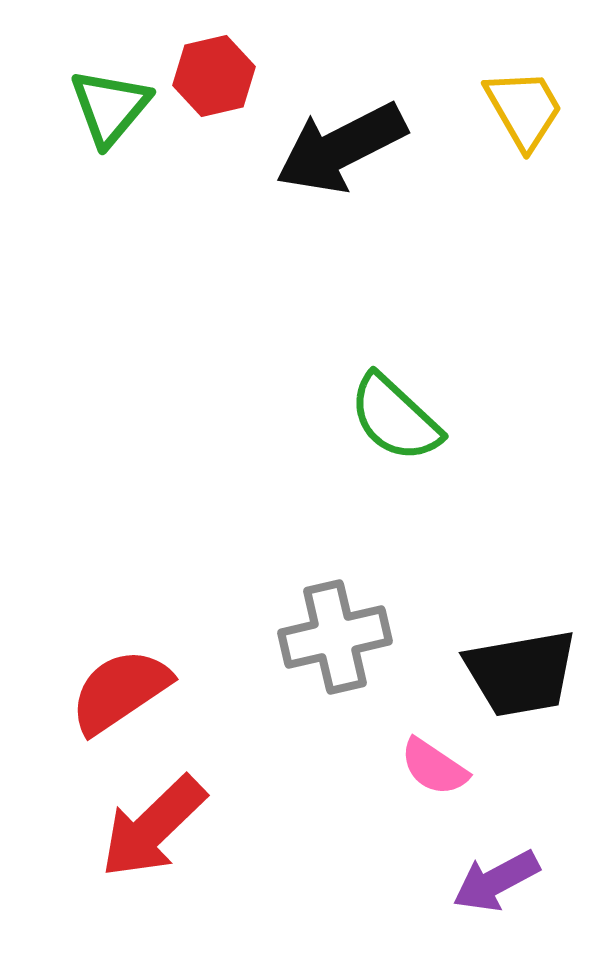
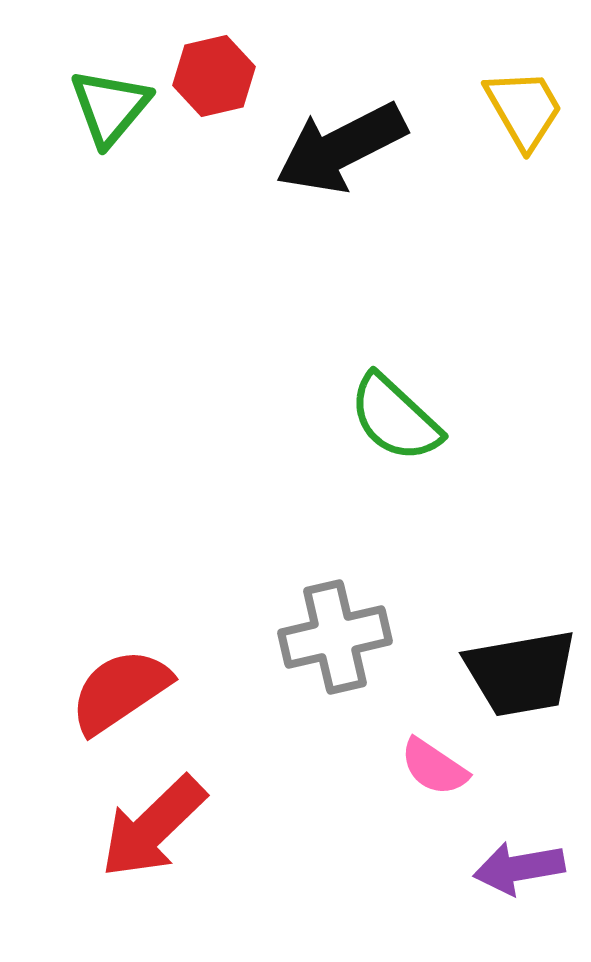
purple arrow: moved 23 px right, 13 px up; rotated 18 degrees clockwise
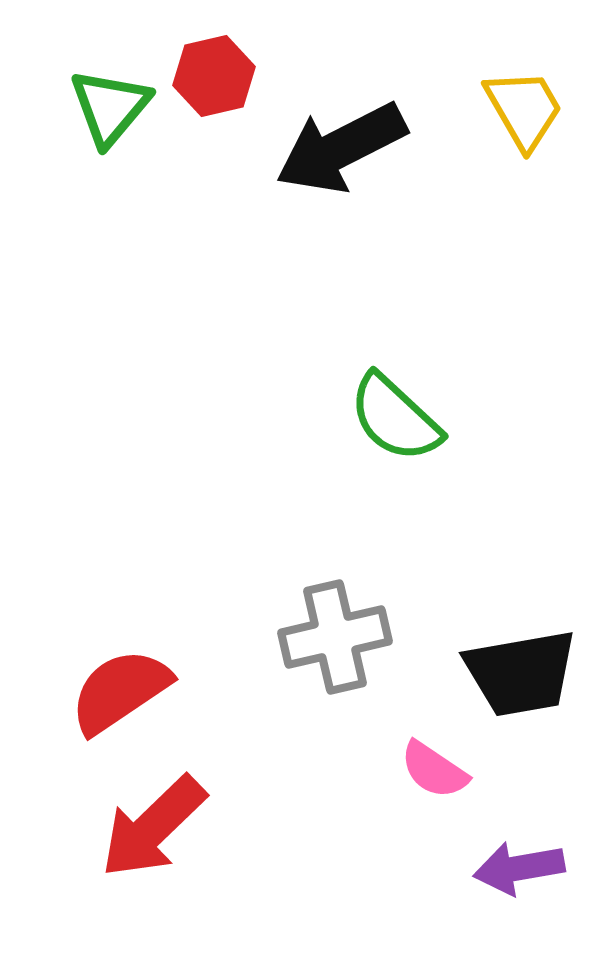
pink semicircle: moved 3 px down
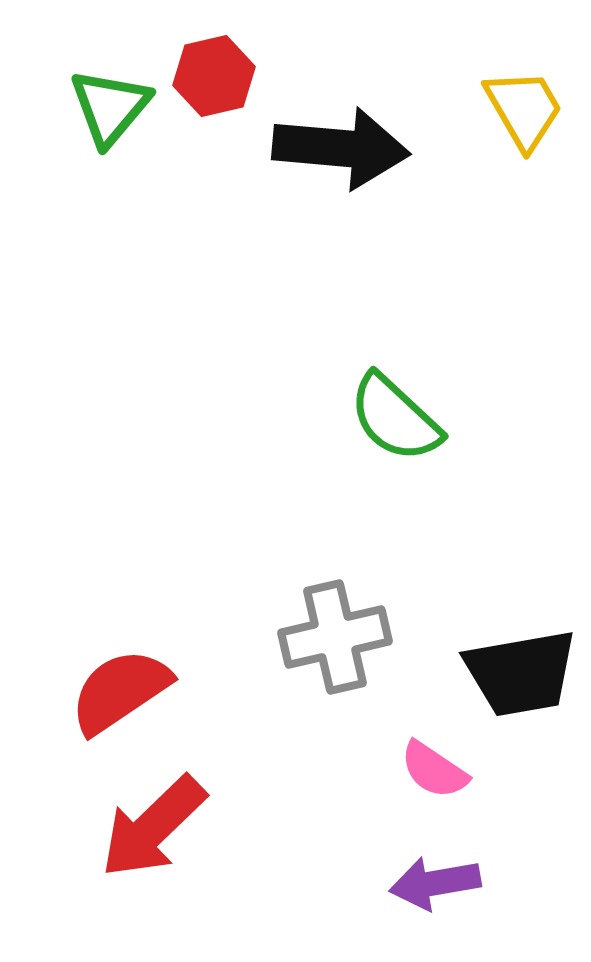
black arrow: rotated 148 degrees counterclockwise
purple arrow: moved 84 px left, 15 px down
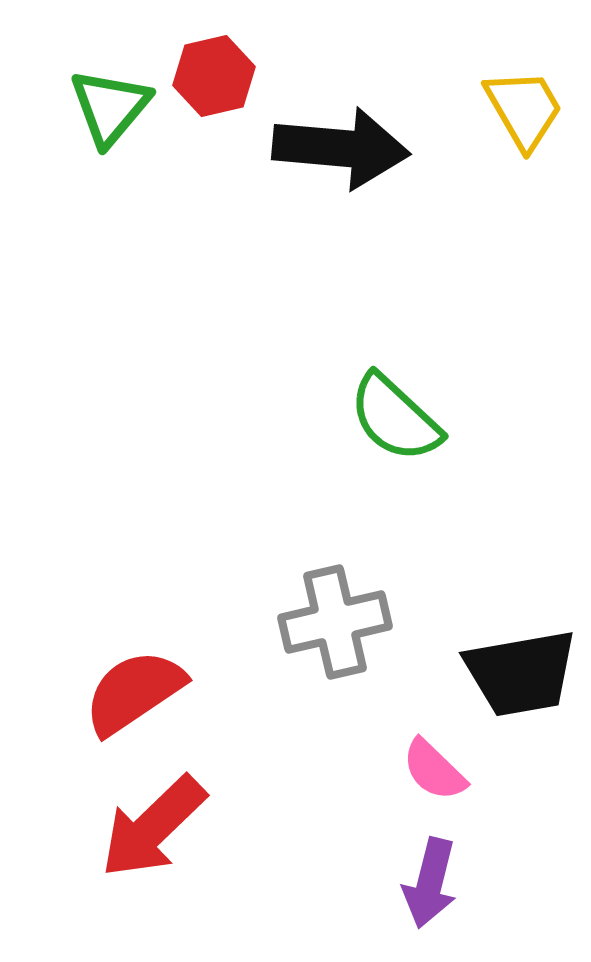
gray cross: moved 15 px up
red semicircle: moved 14 px right, 1 px down
pink semicircle: rotated 10 degrees clockwise
purple arrow: moved 5 px left; rotated 66 degrees counterclockwise
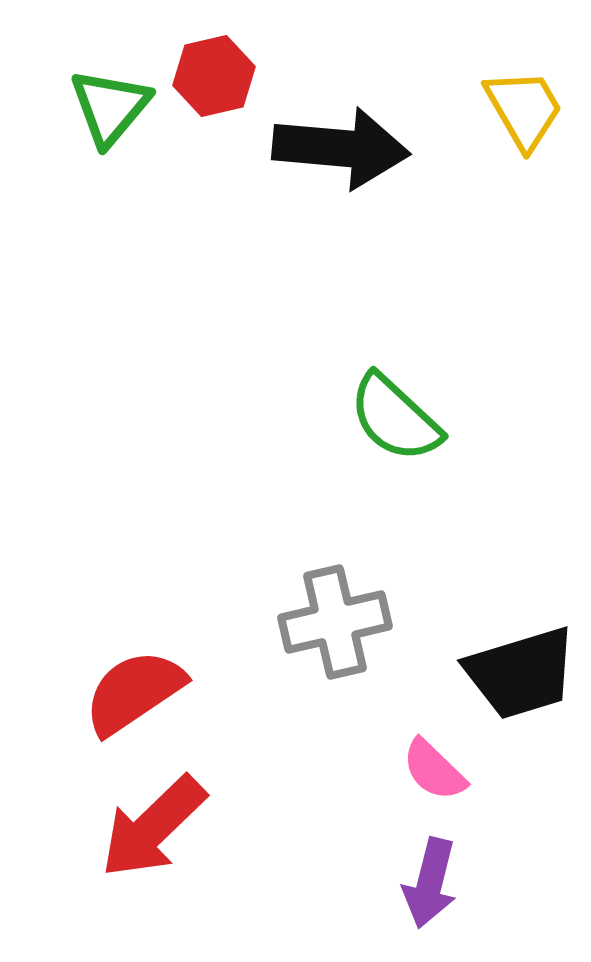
black trapezoid: rotated 7 degrees counterclockwise
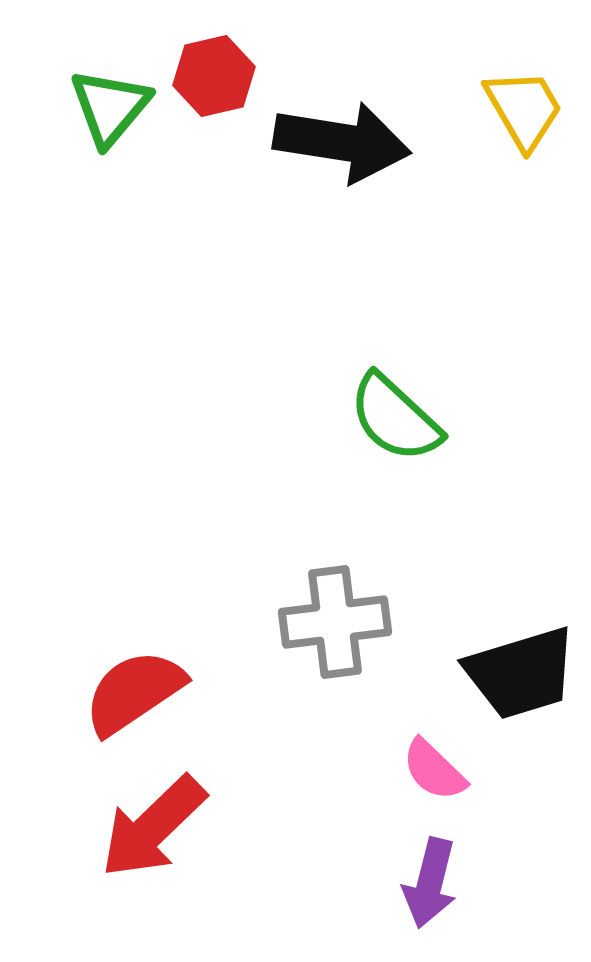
black arrow: moved 1 px right, 6 px up; rotated 4 degrees clockwise
gray cross: rotated 6 degrees clockwise
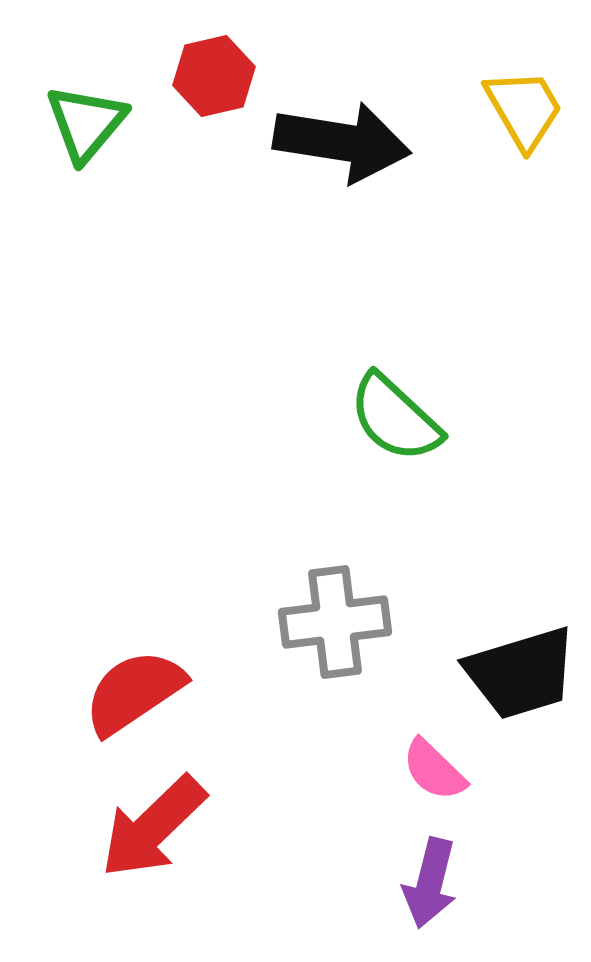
green triangle: moved 24 px left, 16 px down
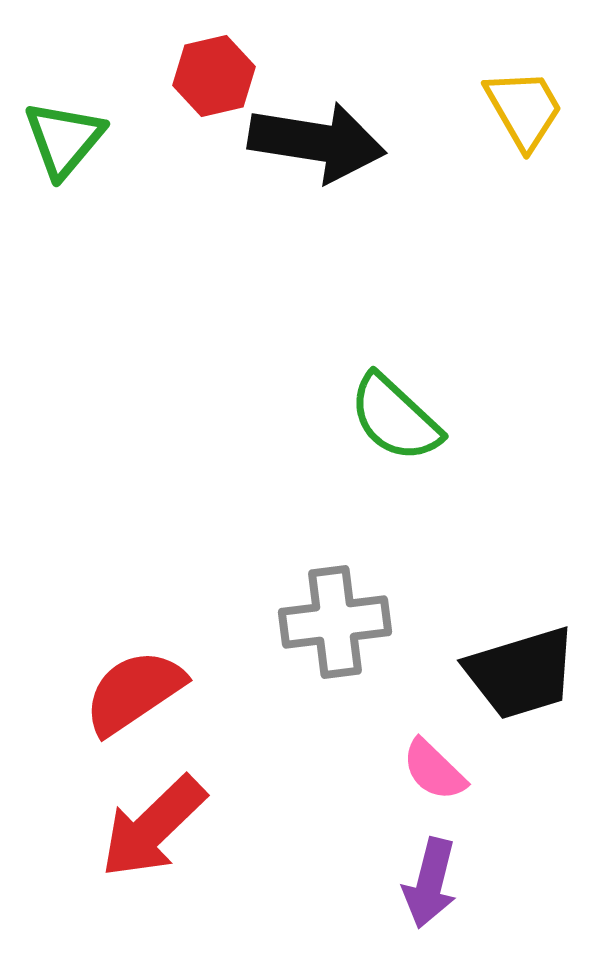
green triangle: moved 22 px left, 16 px down
black arrow: moved 25 px left
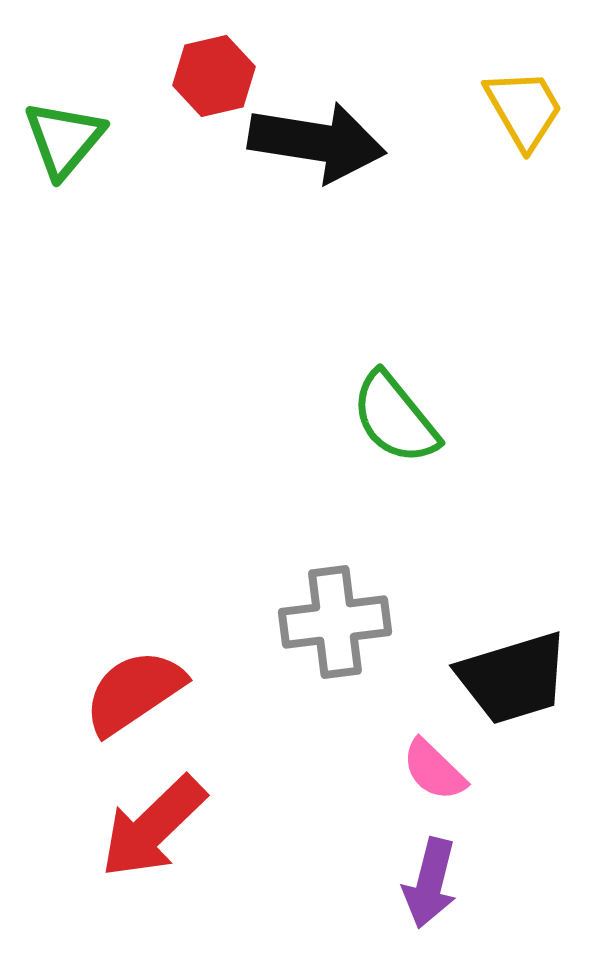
green semicircle: rotated 8 degrees clockwise
black trapezoid: moved 8 px left, 5 px down
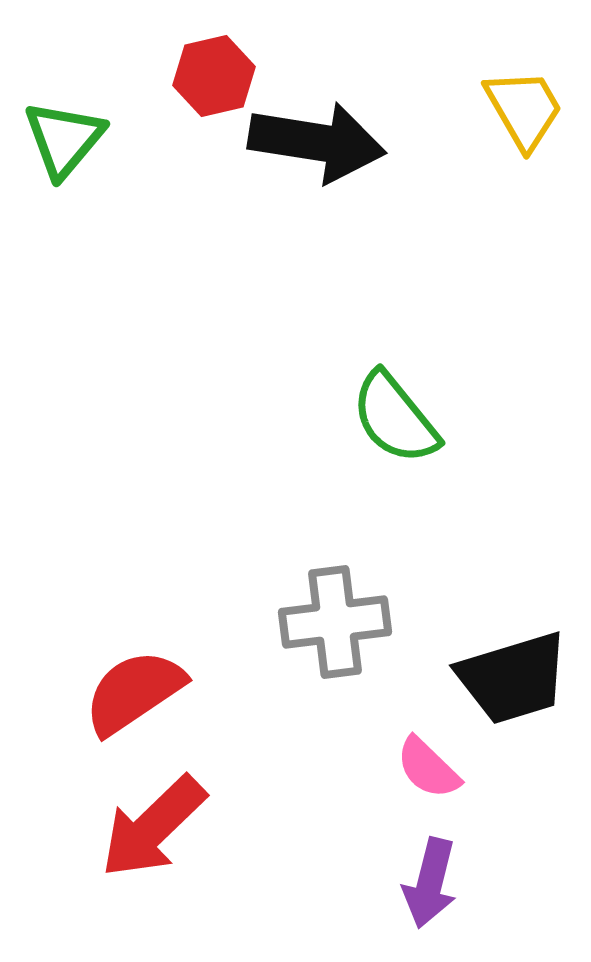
pink semicircle: moved 6 px left, 2 px up
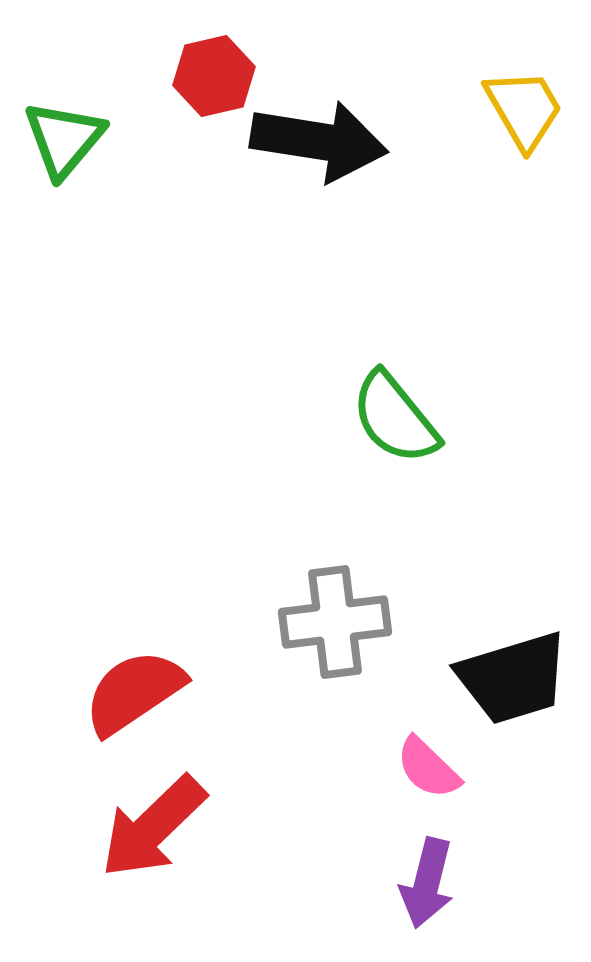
black arrow: moved 2 px right, 1 px up
purple arrow: moved 3 px left
